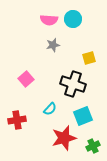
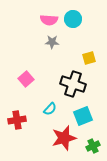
gray star: moved 1 px left, 3 px up; rotated 16 degrees clockwise
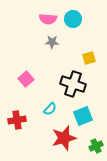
pink semicircle: moved 1 px left, 1 px up
green cross: moved 3 px right
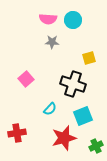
cyan circle: moved 1 px down
red cross: moved 13 px down
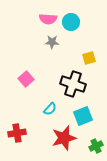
cyan circle: moved 2 px left, 2 px down
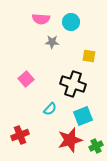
pink semicircle: moved 7 px left
yellow square: moved 2 px up; rotated 24 degrees clockwise
red cross: moved 3 px right, 2 px down; rotated 12 degrees counterclockwise
red star: moved 6 px right, 2 px down
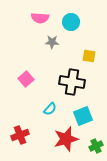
pink semicircle: moved 1 px left, 1 px up
black cross: moved 1 px left, 2 px up; rotated 10 degrees counterclockwise
red star: moved 4 px left, 1 px up
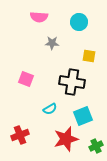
pink semicircle: moved 1 px left, 1 px up
cyan circle: moved 8 px right
gray star: moved 1 px down
pink square: rotated 28 degrees counterclockwise
cyan semicircle: rotated 16 degrees clockwise
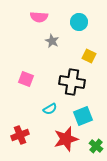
gray star: moved 2 px up; rotated 24 degrees clockwise
yellow square: rotated 16 degrees clockwise
green cross: rotated 24 degrees counterclockwise
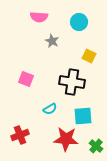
cyan square: rotated 18 degrees clockwise
red star: rotated 20 degrees clockwise
